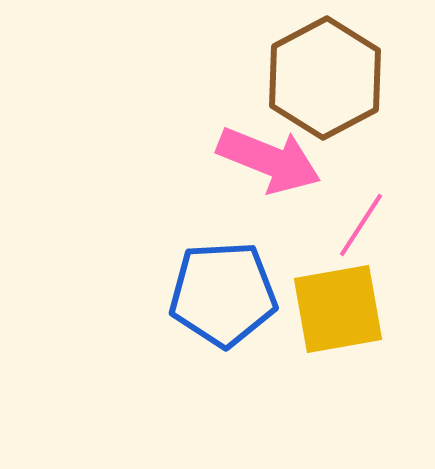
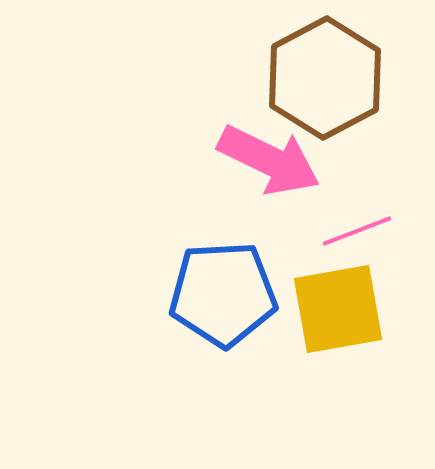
pink arrow: rotated 4 degrees clockwise
pink line: moved 4 px left, 6 px down; rotated 36 degrees clockwise
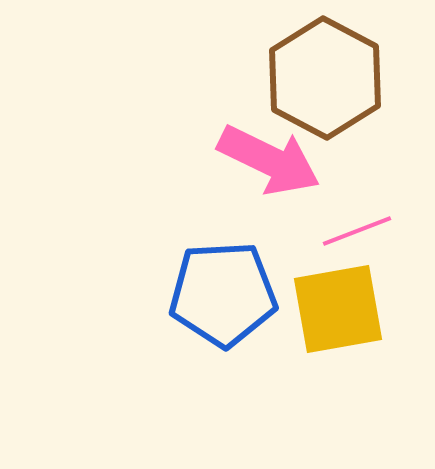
brown hexagon: rotated 4 degrees counterclockwise
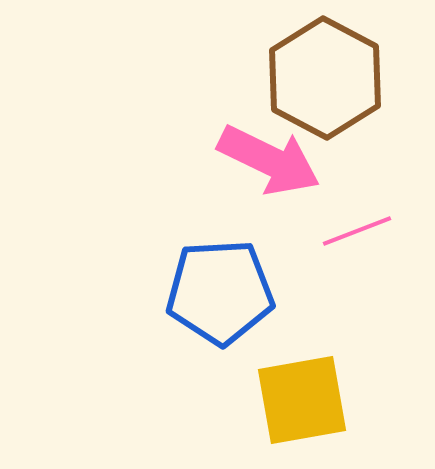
blue pentagon: moved 3 px left, 2 px up
yellow square: moved 36 px left, 91 px down
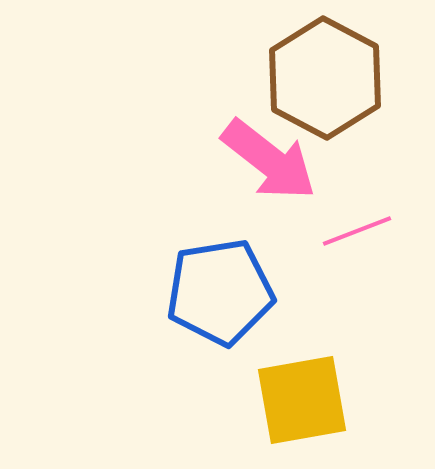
pink arrow: rotated 12 degrees clockwise
blue pentagon: rotated 6 degrees counterclockwise
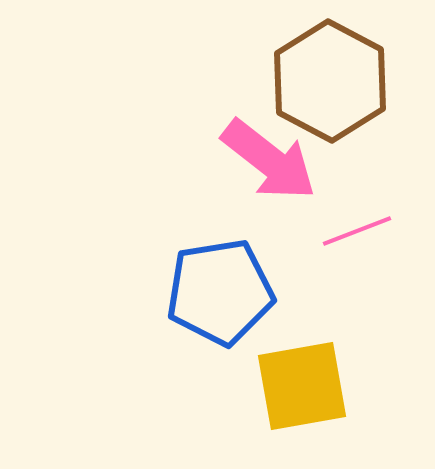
brown hexagon: moved 5 px right, 3 px down
yellow square: moved 14 px up
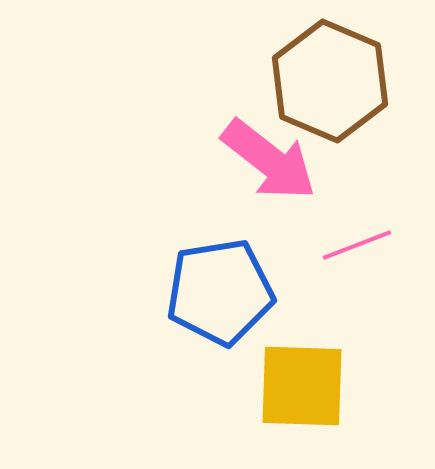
brown hexagon: rotated 5 degrees counterclockwise
pink line: moved 14 px down
yellow square: rotated 12 degrees clockwise
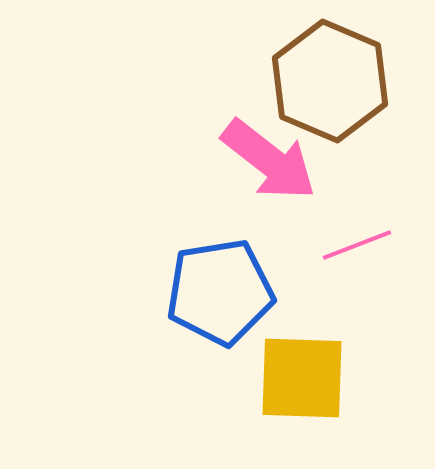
yellow square: moved 8 px up
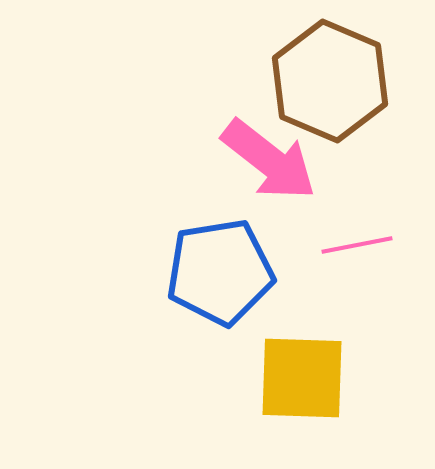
pink line: rotated 10 degrees clockwise
blue pentagon: moved 20 px up
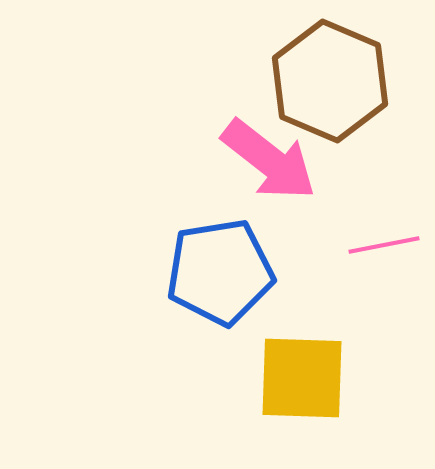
pink line: moved 27 px right
